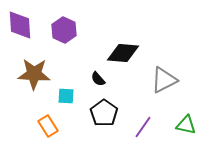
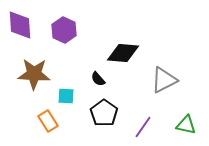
orange rectangle: moved 5 px up
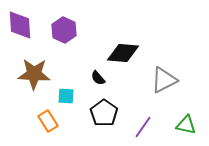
black semicircle: moved 1 px up
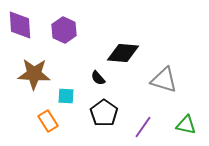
gray triangle: rotated 44 degrees clockwise
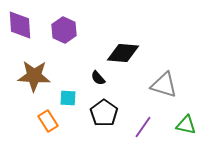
brown star: moved 2 px down
gray triangle: moved 5 px down
cyan square: moved 2 px right, 2 px down
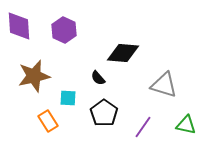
purple diamond: moved 1 px left, 1 px down
brown star: rotated 16 degrees counterclockwise
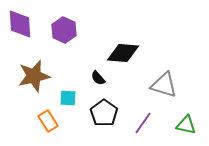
purple diamond: moved 1 px right, 2 px up
purple line: moved 4 px up
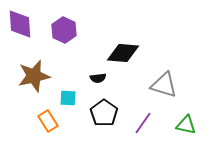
black semicircle: rotated 56 degrees counterclockwise
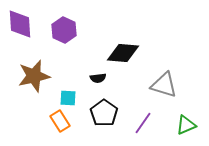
orange rectangle: moved 12 px right
green triangle: rotated 35 degrees counterclockwise
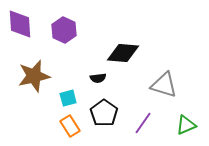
cyan square: rotated 18 degrees counterclockwise
orange rectangle: moved 10 px right, 5 px down
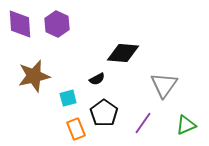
purple hexagon: moved 7 px left, 6 px up
black semicircle: moved 1 px left, 1 px down; rotated 21 degrees counterclockwise
gray triangle: rotated 48 degrees clockwise
orange rectangle: moved 6 px right, 3 px down; rotated 10 degrees clockwise
